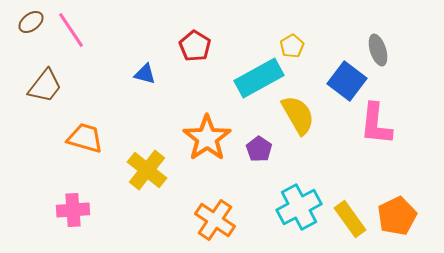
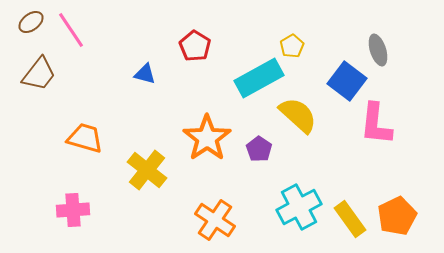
brown trapezoid: moved 6 px left, 12 px up
yellow semicircle: rotated 18 degrees counterclockwise
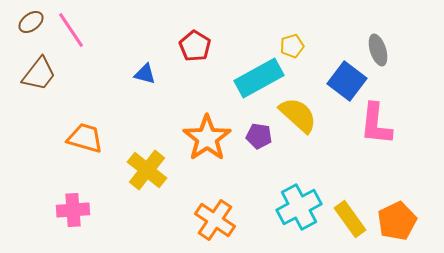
yellow pentagon: rotated 15 degrees clockwise
purple pentagon: moved 13 px up; rotated 25 degrees counterclockwise
orange pentagon: moved 5 px down
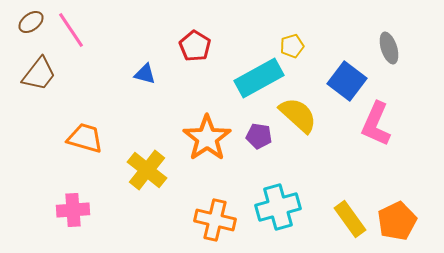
gray ellipse: moved 11 px right, 2 px up
pink L-shape: rotated 18 degrees clockwise
cyan cross: moved 21 px left; rotated 12 degrees clockwise
orange cross: rotated 21 degrees counterclockwise
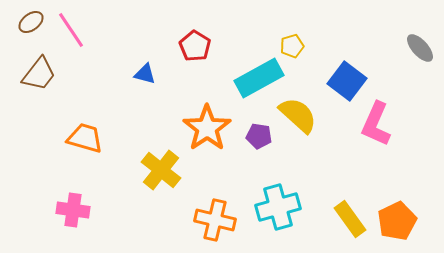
gray ellipse: moved 31 px right; rotated 24 degrees counterclockwise
orange star: moved 10 px up
yellow cross: moved 14 px right
pink cross: rotated 12 degrees clockwise
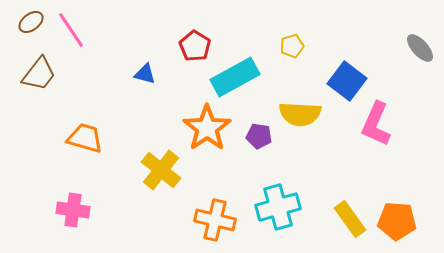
cyan rectangle: moved 24 px left, 1 px up
yellow semicircle: moved 2 px right, 1 px up; rotated 141 degrees clockwise
orange pentagon: rotated 30 degrees clockwise
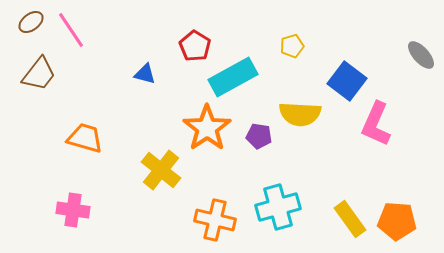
gray ellipse: moved 1 px right, 7 px down
cyan rectangle: moved 2 px left
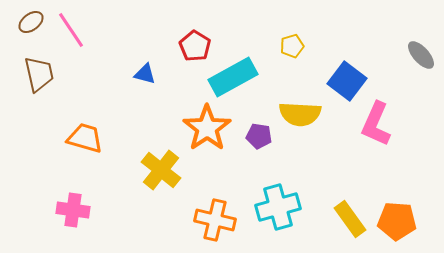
brown trapezoid: rotated 51 degrees counterclockwise
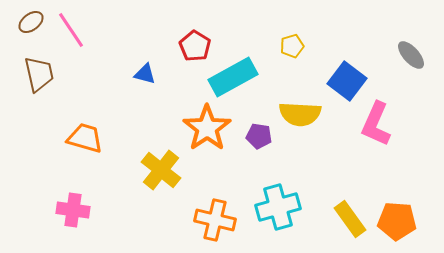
gray ellipse: moved 10 px left
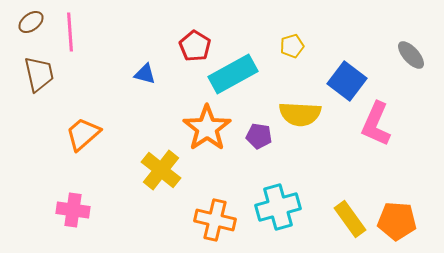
pink line: moved 1 px left, 2 px down; rotated 30 degrees clockwise
cyan rectangle: moved 3 px up
orange trapezoid: moved 2 px left, 4 px up; rotated 57 degrees counterclockwise
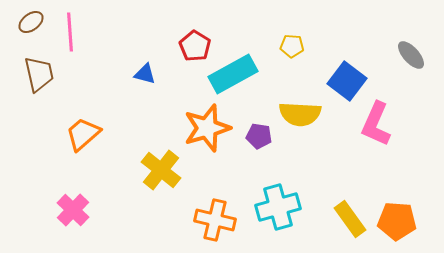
yellow pentagon: rotated 20 degrees clockwise
orange star: rotated 18 degrees clockwise
pink cross: rotated 36 degrees clockwise
